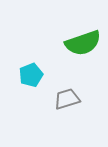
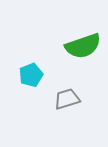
green semicircle: moved 3 px down
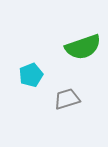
green semicircle: moved 1 px down
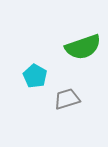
cyan pentagon: moved 4 px right, 1 px down; rotated 20 degrees counterclockwise
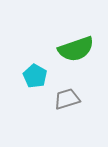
green semicircle: moved 7 px left, 2 px down
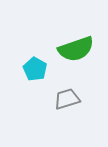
cyan pentagon: moved 7 px up
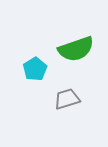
cyan pentagon: rotated 10 degrees clockwise
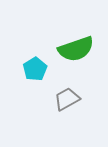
gray trapezoid: rotated 12 degrees counterclockwise
